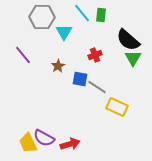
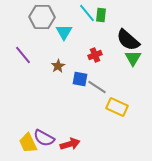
cyan line: moved 5 px right
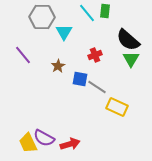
green rectangle: moved 4 px right, 4 px up
green triangle: moved 2 px left, 1 px down
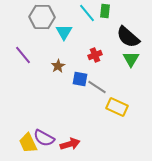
black semicircle: moved 3 px up
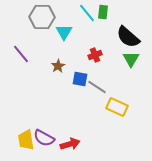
green rectangle: moved 2 px left, 1 px down
purple line: moved 2 px left, 1 px up
yellow trapezoid: moved 2 px left, 3 px up; rotated 15 degrees clockwise
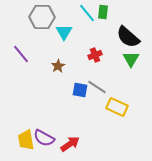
blue square: moved 11 px down
red arrow: rotated 18 degrees counterclockwise
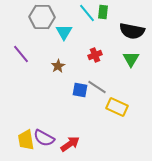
black semicircle: moved 4 px right, 6 px up; rotated 30 degrees counterclockwise
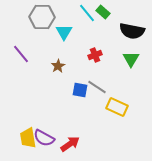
green rectangle: rotated 56 degrees counterclockwise
yellow trapezoid: moved 2 px right, 2 px up
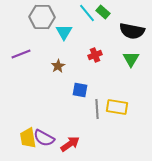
purple line: rotated 72 degrees counterclockwise
gray line: moved 22 px down; rotated 54 degrees clockwise
yellow rectangle: rotated 15 degrees counterclockwise
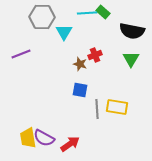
cyan line: rotated 54 degrees counterclockwise
brown star: moved 22 px right, 2 px up; rotated 24 degrees counterclockwise
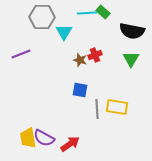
brown star: moved 4 px up
